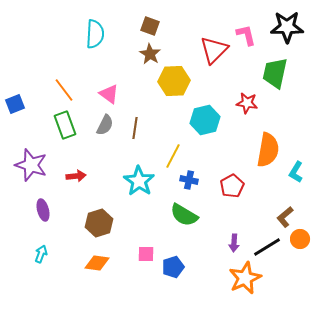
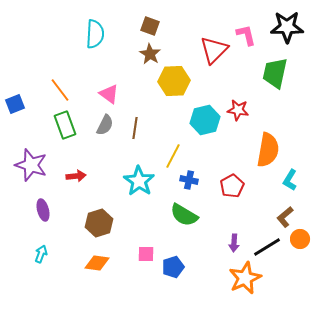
orange line: moved 4 px left
red star: moved 9 px left, 7 px down
cyan L-shape: moved 6 px left, 8 px down
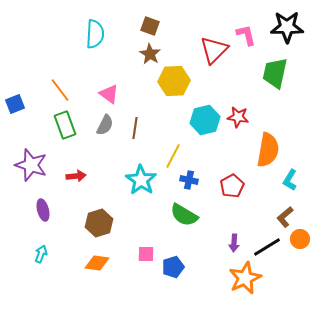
red star: moved 7 px down
cyan star: moved 2 px right, 1 px up
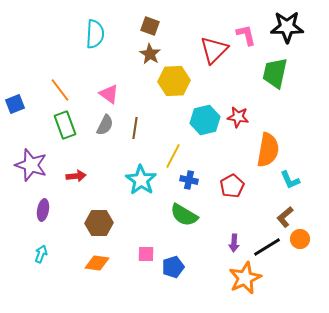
cyan L-shape: rotated 55 degrees counterclockwise
purple ellipse: rotated 25 degrees clockwise
brown hexagon: rotated 16 degrees clockwise
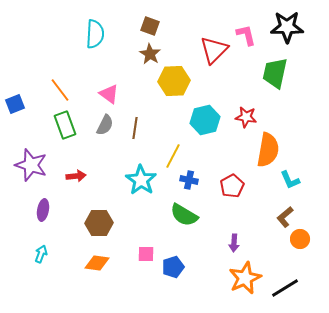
red star: moved 8 px right
black line: moved 18 px right, 41 px down
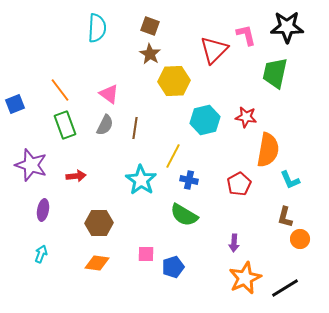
cyan semicircle: moved 2 px right, 6 px up
red pentagon: moved 7 px right, 2 px up
brown L-shape: rotated 35 degrees counterclockwise
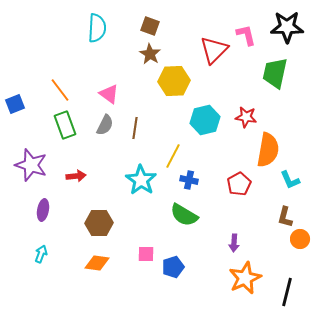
black line: moved 2 px right, 4 px down; rotated 44 degrees counterclockwise
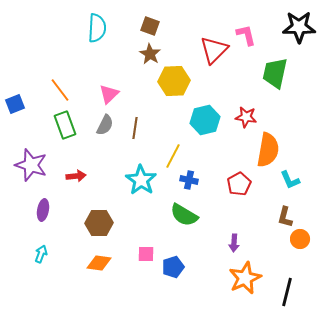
black star: moved 12 px right
pink triangle: rotated 40 degrees clockwise
orange diamond: moved 2 px right
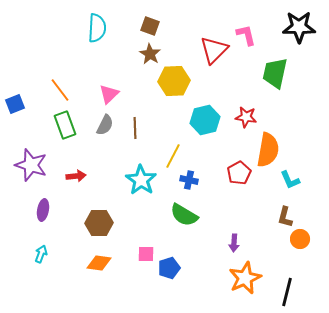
brown line: rotated 10 degrees counterclockwise
red pentagon: moved 11 px up
blue pentagon: moved 4 px left, 1 px down
